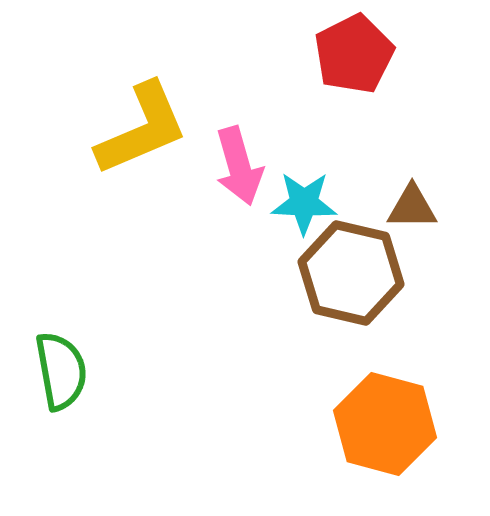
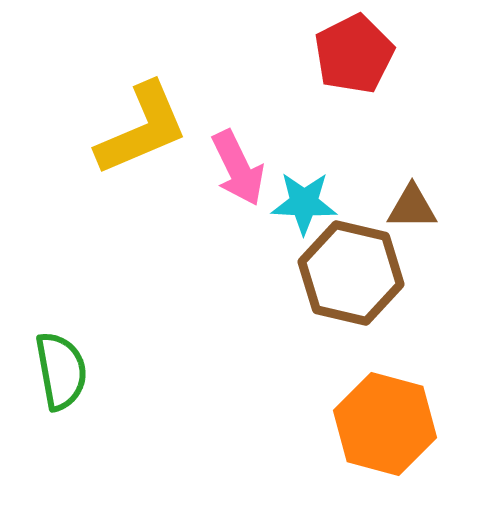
pink arrow: moved 1 px left, 2 px down; rotated 10 degrees counterclockwise
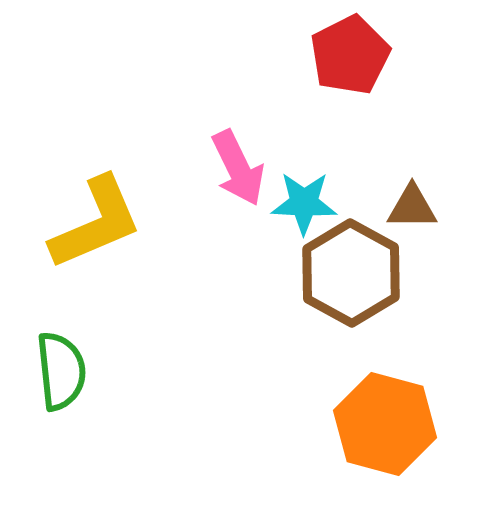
red pentagon: moved 4 px left, 1 px down
yellow L-shape: moved 46 px left, 94 px down
brown hexagon: rotated 16 degrees clockwise
green semicircle: rotated 4 degrees clockwise
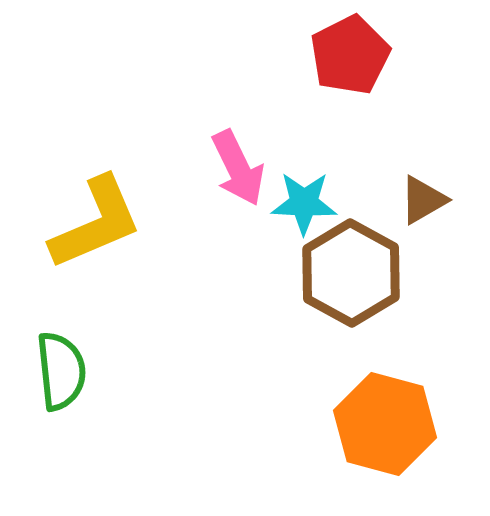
brown triangle: moved 11 px right, 7 px up; rotated 30 degrees counterclockwise
